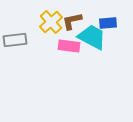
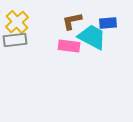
yellow cross: moved 34 px left
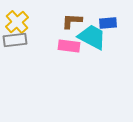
brown L-shape: rotated 15 degrees clockwise
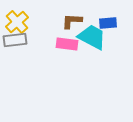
pink rectangle: moved 2 px left, 2 px up
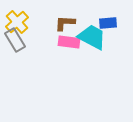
brown L-shape: moved 7 px left, 2 px down
gray rectangle: rotated 65 degrees clockwise
pink rectangle: moved 2 px right, 2 px up
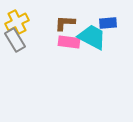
yellow cross: rotated 15 degrees clockwise
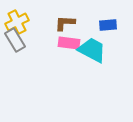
blue rectangle: moved 2 px down
cyan trapezoid: moved 13 px down
pink rectangle: moved 1 px down
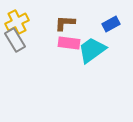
blue rectangle: moved 3 px right, 1 px up; rotated 24 degrees counterclockwise
cyan trapezoid: rotated 64 degrees counterclockwise
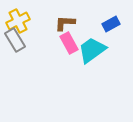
yellow cross: moved 1 px right, 1 px up
pink rectangle: rotated 55 degrees clockwise
